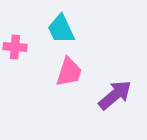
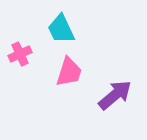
pink cross: moved 5 px right, 7 px down; rotated 30 degrees counterclockwise
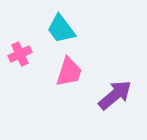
cyan trapezoid: rotated 12 degrees counterclockwise
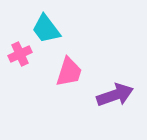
cyan trapezoid: moved 15 px left
purple arrow: rotated 21 degrees clockwise
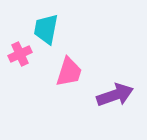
cyan trapezoid: rotated 48 degrees clockwise
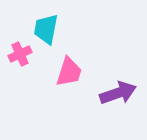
purple arrow: moved 3 px right, 2 px up
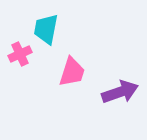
pink trapezoid: moved 3 px right
purple arrow: moved 2 px right, 1 px up
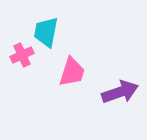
cyan trapezoid: moved 3 px down
pink cross: moved 2 px right, 1 px down
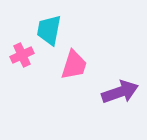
cyan trapezoid: moved 3 px right, 2 px up
pink trapezoid: moved 2 px right, 7 px up
